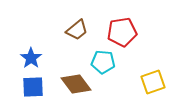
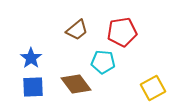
yellow square: moved 6 px down; rotated 10 degrees counterclockwise
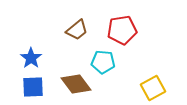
red pentagon: moved 2 px up
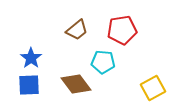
blue square: moved 4 px left, 2 px up
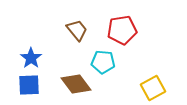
brown trapezoid: rotated 90 degrees counterclockwise
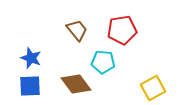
blue star: rotated 15 degrees counterclockwise
blue square: moved 1 px right, 1 px down
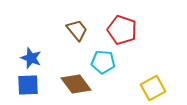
red pentagon: rotated 28 degrees clockwise
blue square: moved 2 px left, 1 px up
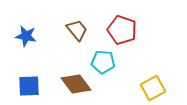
blue star: moved 5 px left, 22 px up; rotated 10 degrees counterclockwise
blue square: moved 1 px right, 1 px down
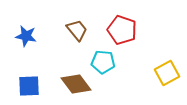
yellow square: moved 14 px right, 15 px up
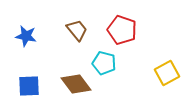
cyan pentagon: moved 1 px right, 1 px down; rotated 10 degrees clockwise
